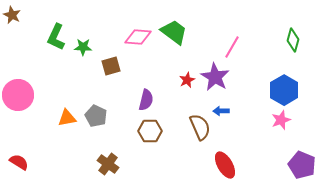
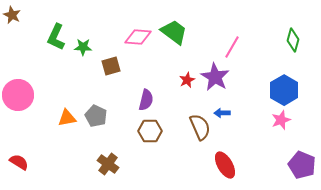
blue arrow: moved 1 px right, 2 px down
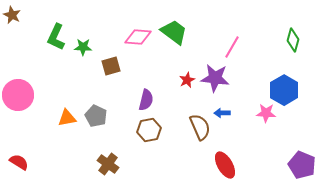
purple star: moved 1 px down; rotated 24 degrees counterclockwise
pink star: moved 15 px left, 7 px up; rotated 24 degrees clockwise
brown hexagon: moved 1 px left, 1 px up; rotated 10 degrees counterclockwise
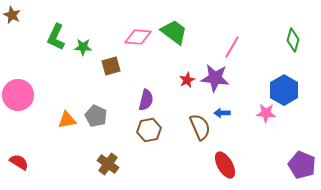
orange triangle: moved 2 px down
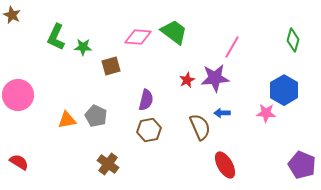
purple star: rotated 12 degrees counterclockwise
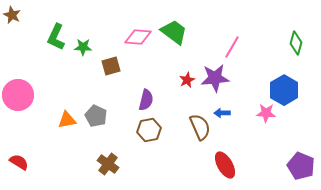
green diamond: moved 3 px right, 3 px down
purple pentagon: moved 1 px left, 1 px down
